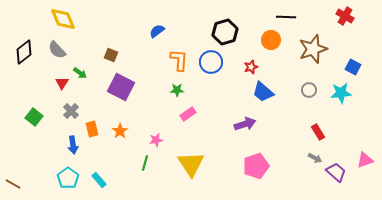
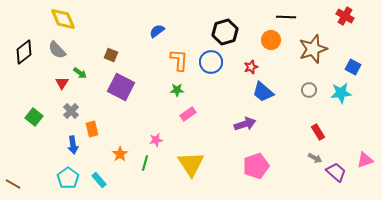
orange star: moved 23 px down
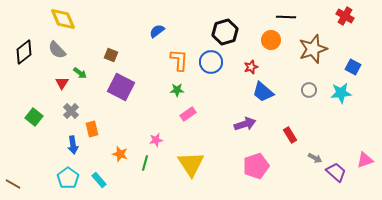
red rectangle: moved 28 px left, 3 px down
orange star: rotated 21 degrees counterclockwise
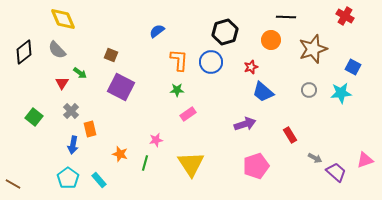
orange rectangle: moved 2 px left
blue arrow: rotated 18 degrees clockwise
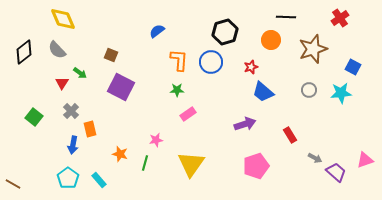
red cross: moved 5 px left, 2 px down; rotated 24 degrees clockwise
yellow triangle: rotated 8 degrees clockwise
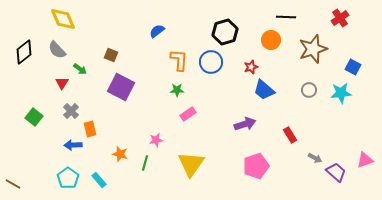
green arrow: moved 4 px up
blue trapezoid: moved 1 px right, 2 px up
blue arrow: rotated 78 degrees clockwise
